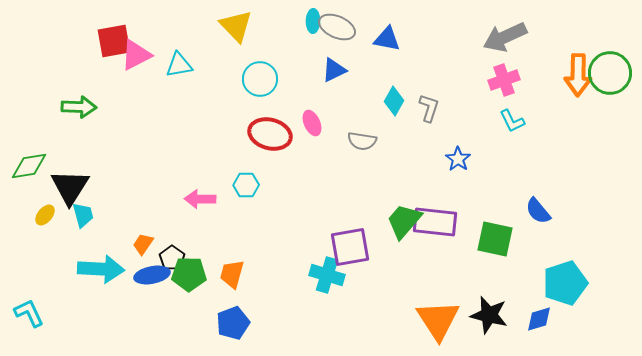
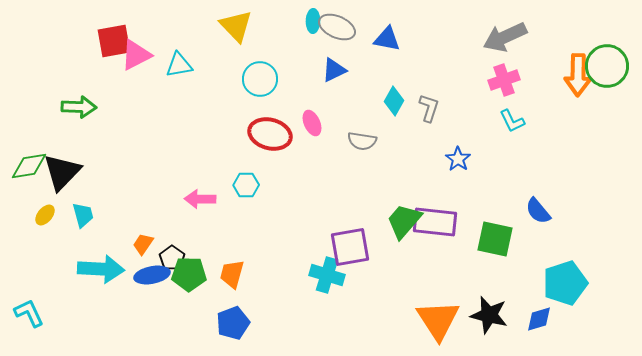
green circle at (610, 73): moved 3 px left, 7 px up
black triangle at (70, 187): moved 8 px left, 15 px up; rotated 12 degrees clockwise
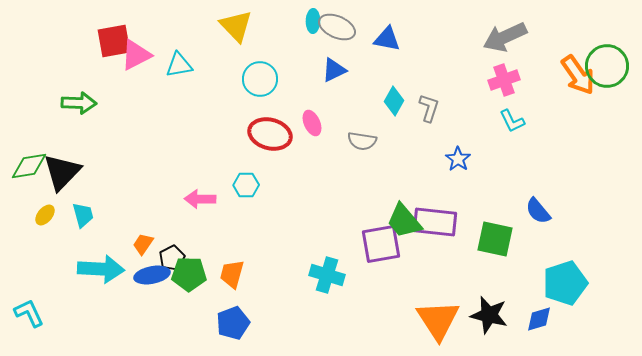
orange arrow at (578, 75): rotated 36 degrees counterclockwise
green arrow at (79, 107): moved 4 px up
green trapezoid at (404, 221): rotated 81 degrees counterclockwise
purple square at (350, 247): moved 31 px right, 3 px up
black pentagon at (172, 258): rotated 10 degrees clockwise
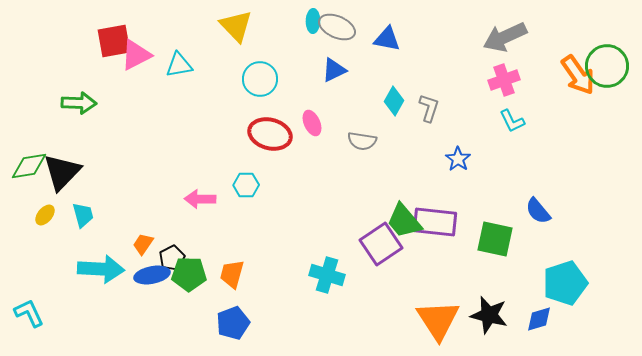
purple square at (381, 244): rotated 24 degrees counterclockwise
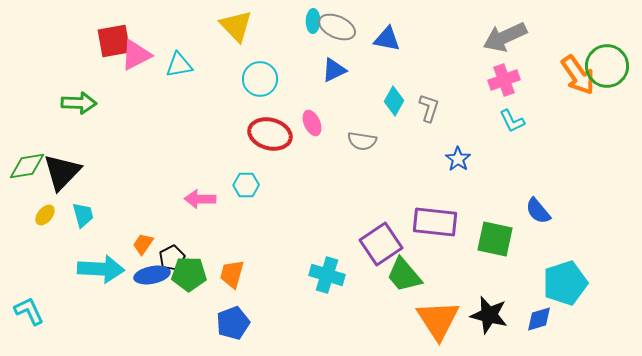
green diamond at (29, 166): moved 2 px left
green trapezoid at (404, 221): moved 54 px down
cyan L-shape at (29, 313): moved 2 px up
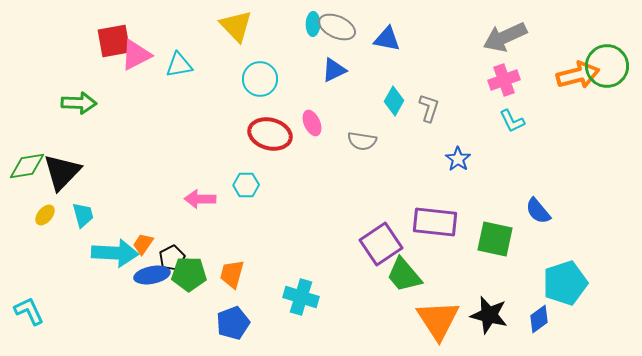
cyan ellipse at (313, 21): moved 3 px down
orange arrow at (578, 75): rotated 69 degrees counterclockwise
cyan arrow at (101, 269): moved 14 px right, 16 px up
cyan cross at (327, 275): moved 26 px left, 22 px down
blue diamond at (539, 319): rotated 20 degrees counterclockwise
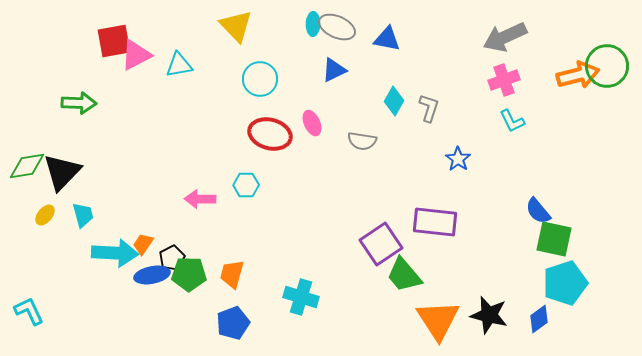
green square at (495, 239): moved 59 px right
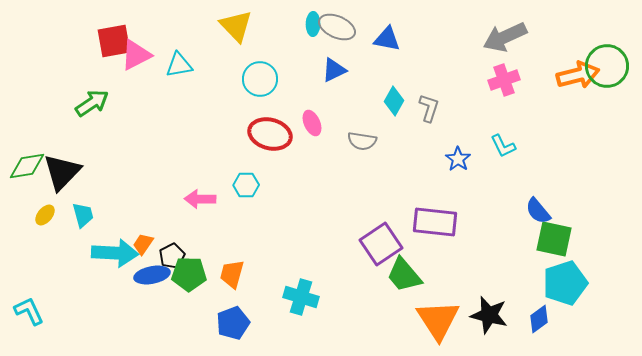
green arrow at (79, 103): moved 13 px right; rotated 36 degrees counterclockwise
cyan L-shape at (512, 121): moved 9 px left, 25 px down
black pentagon at (172, 258): moved 2 px up
